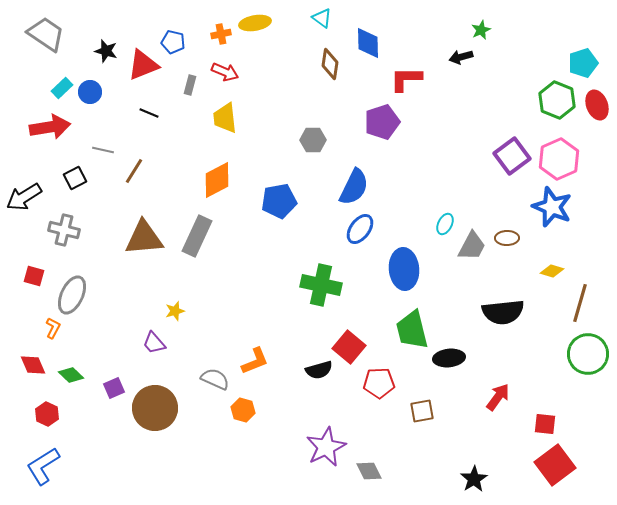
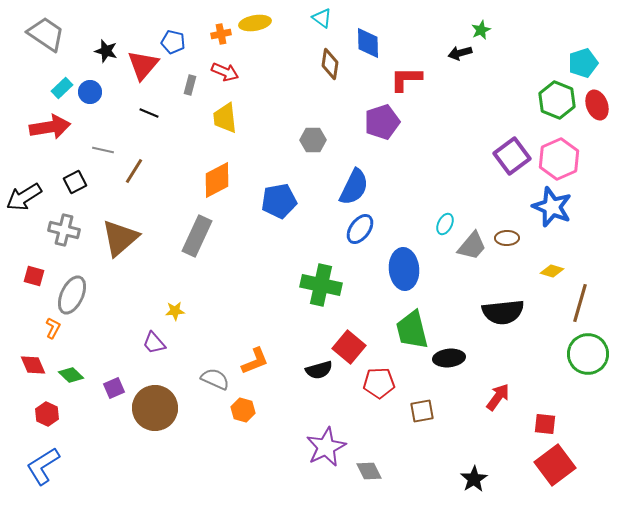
black arrow at (461, 57): moved 1 px left, 4 px up
red triangle at (143, 65): rotated 28 degrees counterclockwise
black square at (75, 178): moved 4 px down
brown triangle at (144, 238): moved 24 px left; rotated 36 degrees counterclockwise
gray trapezoid at (472, 246): rotated 12 degrees clockwise
yellow star at (175, 311): rotated 12 degrees clockwise
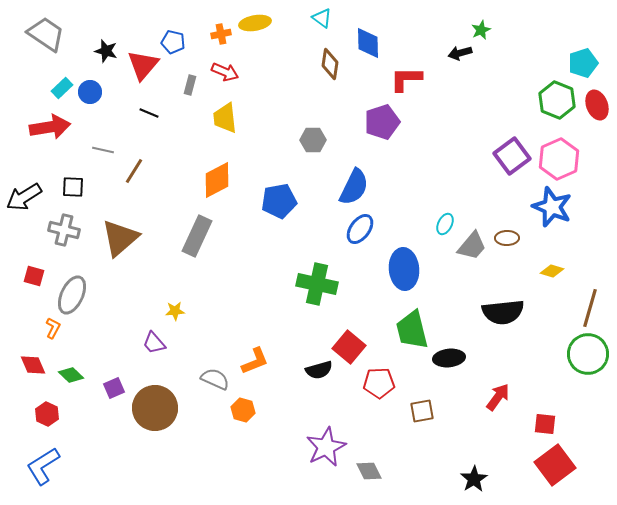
black square at (75, 182): moved 2 px left, 5 px down; rotated 30 degrees clockwise
green cross at (321, 285): moved 4 px left, 1 px up
brown line at (580, 303): moved 10 px right, 5 px down
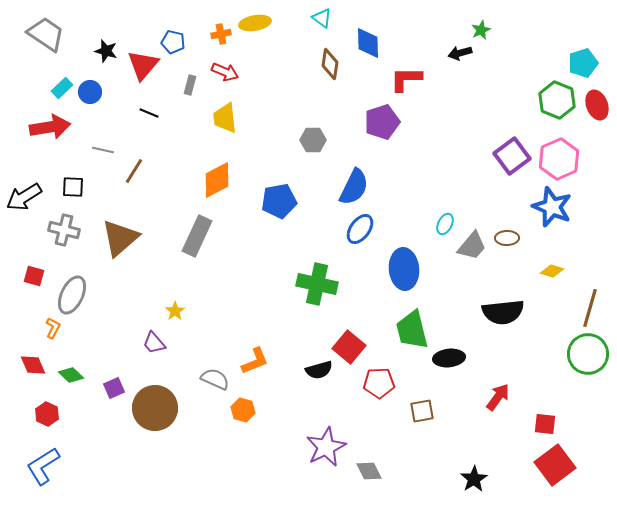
yellow star at (175, 311): rotated 30 degrees counterclockwise
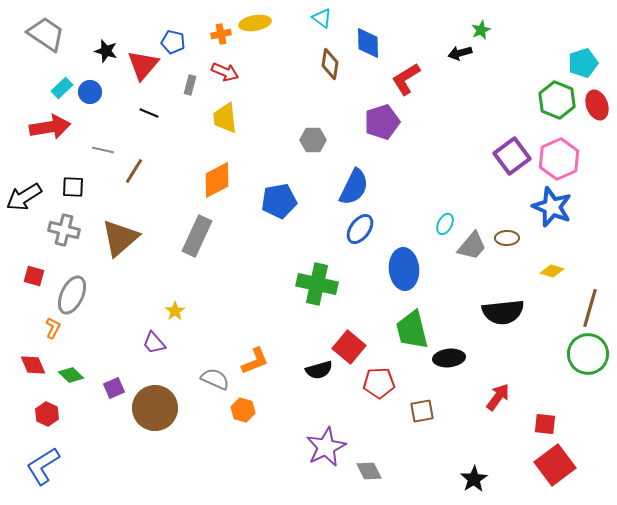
red L-shape at (406, 79): rotated 32 degrees counterclockwise
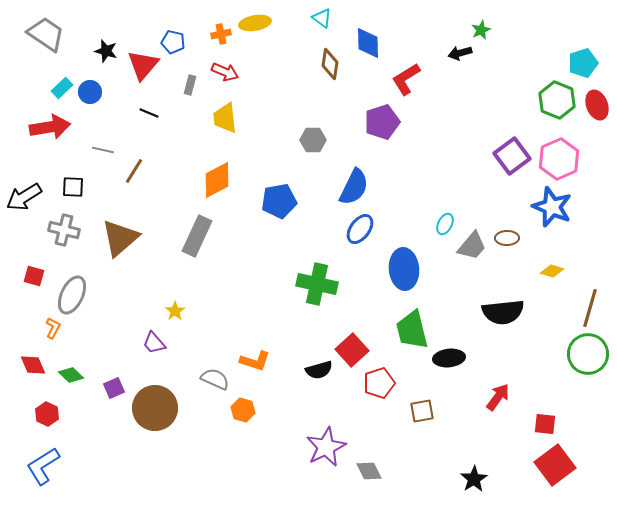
red square at (349, 347): moved 3 px right, 3 px down; rotated 8 degrees clockwise
orange L-shape at (255, 361): rotated 40 degrees clockwise
red pentagon at (379, 383): rotated 16 degrees counterclockwise
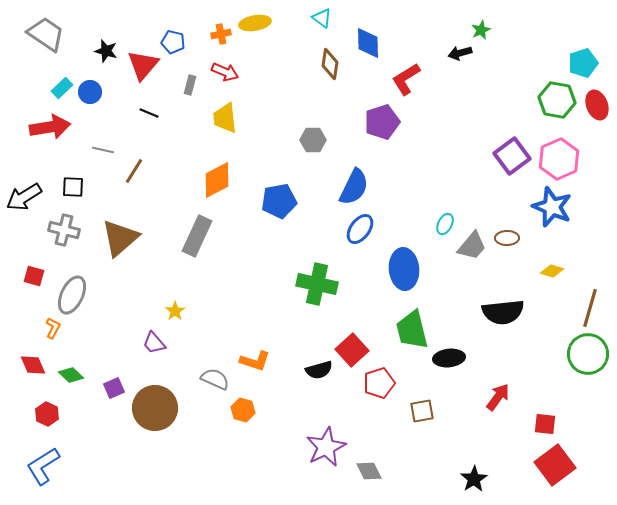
green hexagon at (557, 100): rotated 12 degrees counterclockwise
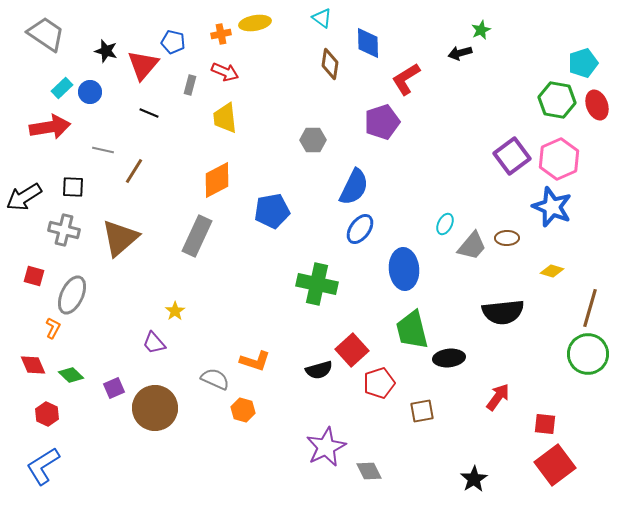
blue pentagon at (279, 201): moved 7 px left, 10 px down
